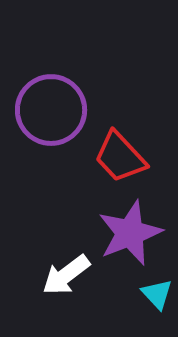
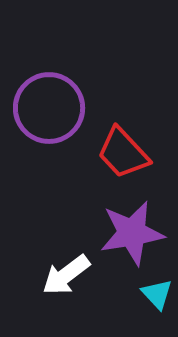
purple circle: moved 2 px left, 2 px up
red trapezoid: moved 3 px right, 4 px up
purple star: moved 2 px right; rotated 12 degrees clockwise
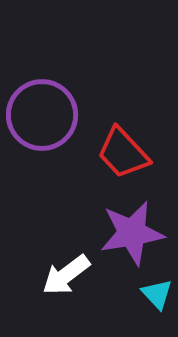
purple circle: moved 7 px left, 7 px down
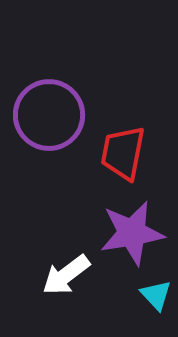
purple circle: moved 7 px right
red trapezoid: rotated 54 degrees clockwise
cyan triangle: moved 1 px left, 1 px down
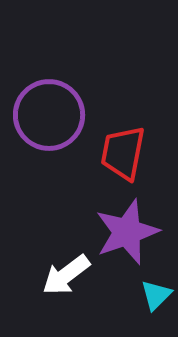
purple star: moved 5 px left, 1 px up; rotated 10 degrees counterclockwise
cyan triangle: rotated 28 degrees clockwise
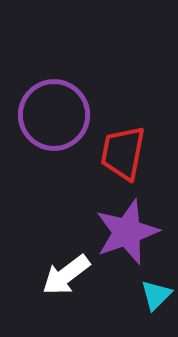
purple circle: moved 5 px right
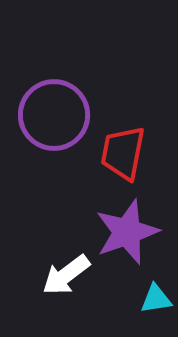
cyan triangle: moved 4 px down; rotated 36 degrees clockwise
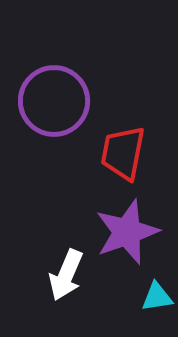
purple circle: moved 14 px up
white arrow: rotated 30 degrees counterclockwise
cyan triangle: moved 1 px right, 2 px up
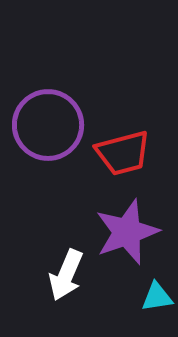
purple circle: moved 6 px left, 24 px down
red trapezoid: rotated 116 degrees counterclockwise
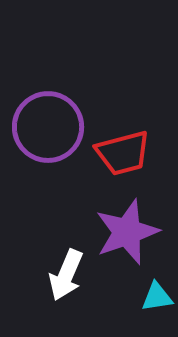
purple circle: moved 2 px down
